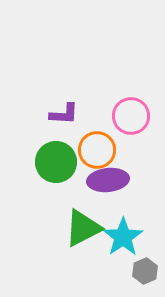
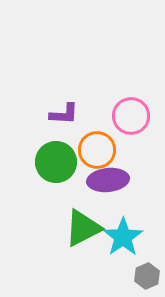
gray hexagon: moved 2 px right, 5 px down
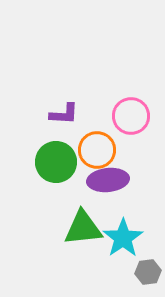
green triangle: rotated 21 degrees clockwise
cyan star: moved 1 px down
gray hexagon: moved 1 px right, 4 px up; rotated 15 degrees clockwise
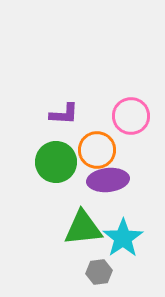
gray hexagon: moved 49 px left
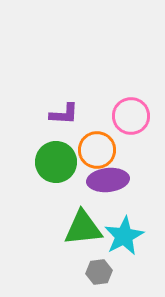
cyan star: moved 1 px right, 2 px up; rotated 6 degrees clockwise
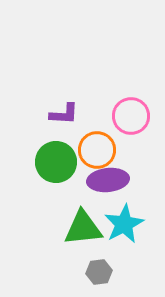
cyan star: moved 12 px up
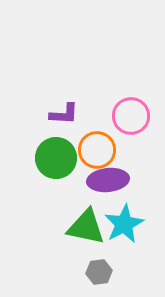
green circle: moved 4 px up
green triangle: moved 3 px right, 1 px up; rotated 18 degrees clockwise
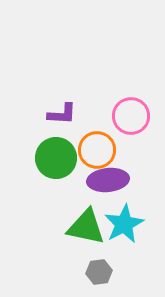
purple L-shape: moved 2 px left
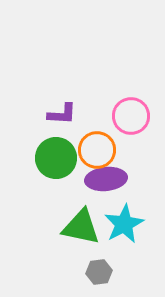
purple ellipse: moved 2 px left, 1 px up
green triangle: moved 5 px left
